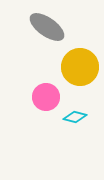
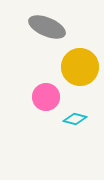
gray ellipse: rotated 12 degrees counterclockwise
cyan diamond: moved 2 px down
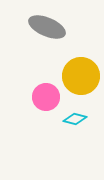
yellow circle: moved 1 px right, 9 px down
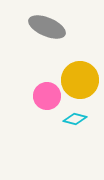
yellow circle: moved 1 px left, 4 px down
pink circle: moved 1 px right, 1 px up
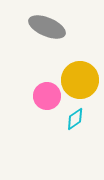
cyan diamond: rotated 50 degrees counterclockwise
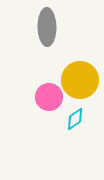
gray ellipse: rotated 66 degrees clockwise
pink circle: moved 2 px right, 1 px down
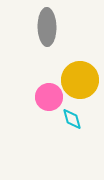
cyan diamond: moved 3 px left; rotated 70 degrees counterclockwise
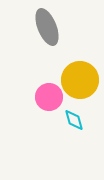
gray ellipse: rotated 21 degrees counterclockwise
cyan diamond: moved 2 px right, 1 px down
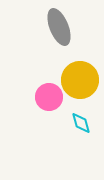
gray ellipse: moved 12 px right
cyan diamond: moved 7 px right, 3 px down
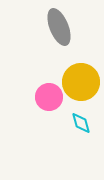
yellow circle: moved 1 px right, 2 px down
